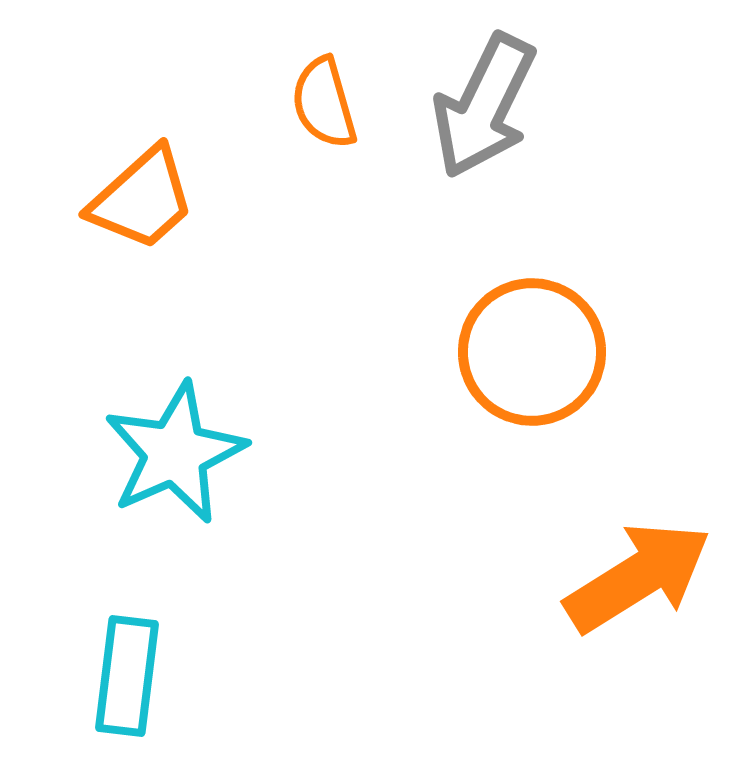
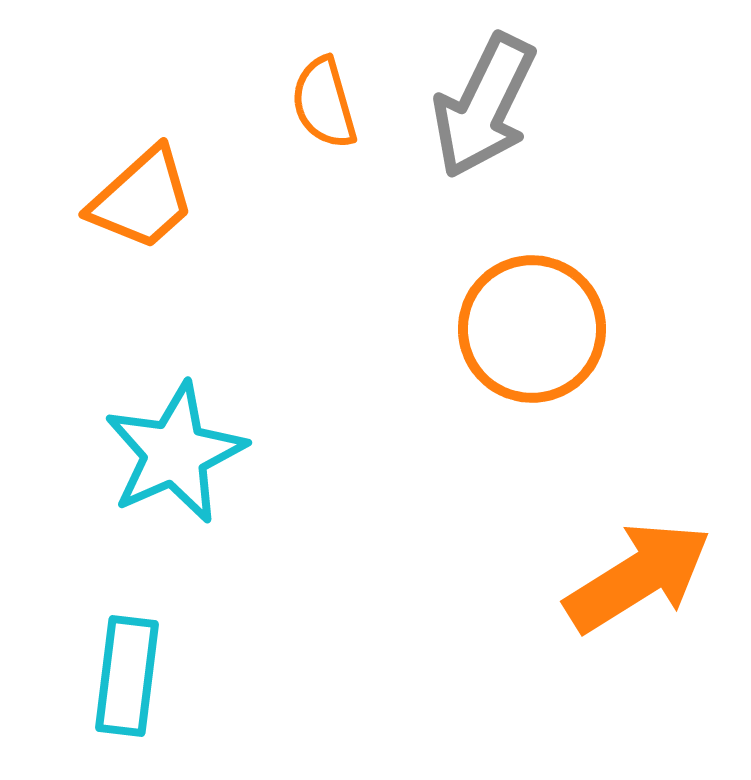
orange circle: moved 23 px up
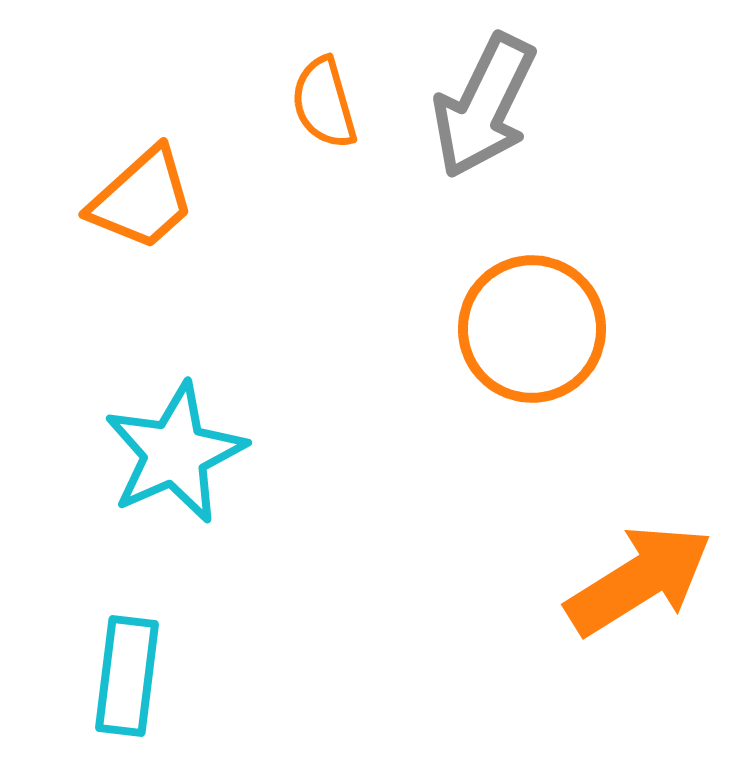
orange arrow: moved 1 px right, 3 px down
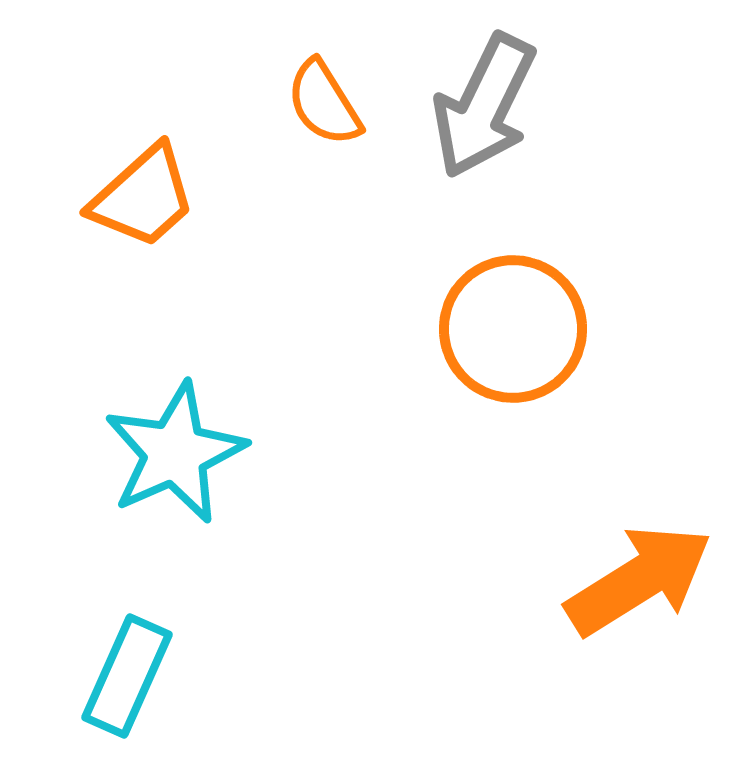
orange semicircle: rotated 16 degrees counterclockwise
orange trapezoid: moved 1 px right, 2 px up
orange circle: moved 19 px left
cyan rectangle: rotated 17 degrees clockwise
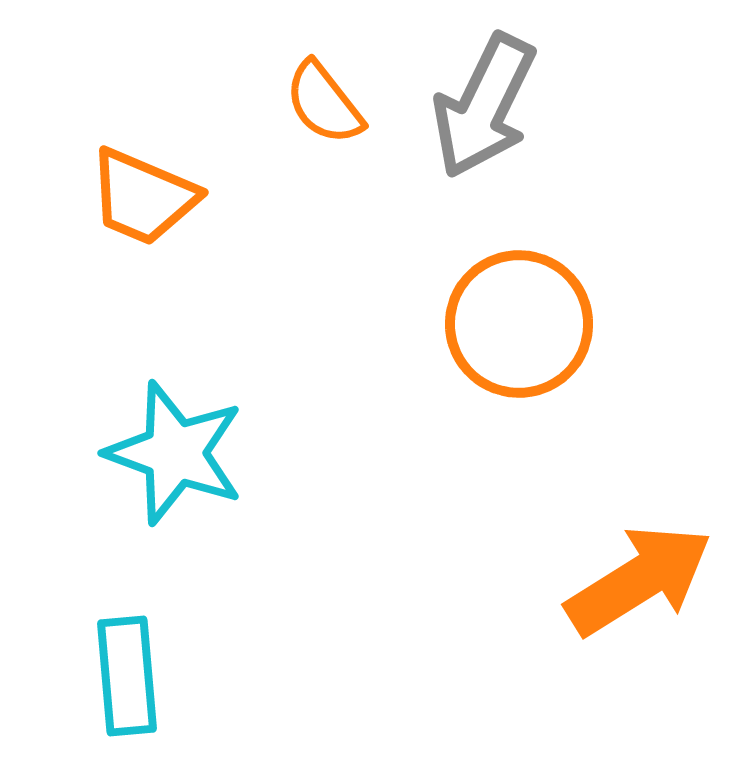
orange semicircle: rotated 6 degrees counterclockwise
orange trapezoid: rotated 65 degrees clockwise
orange circle: moved 6 px right, 5 px up
cyan star: rotated 28 degrees counterclockwise
cyan rectangle: rotated 29 degrees counterclockwise
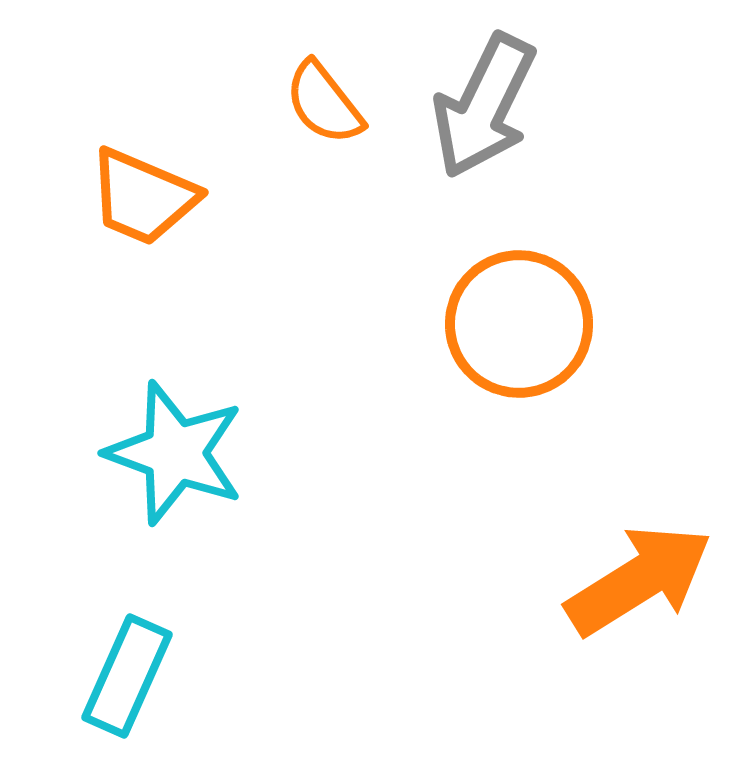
cyan rectangle: rotated 29 degrees clockwise
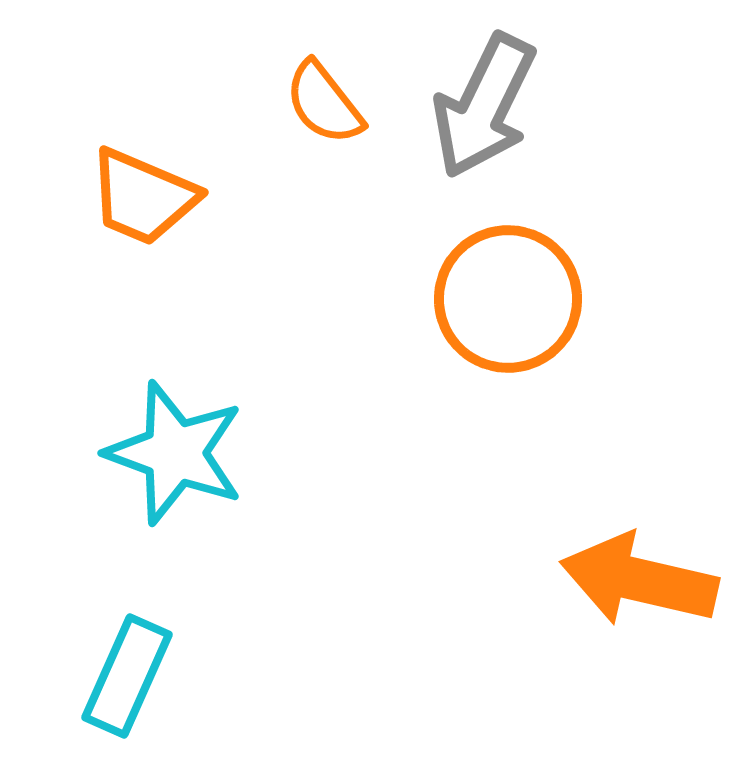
orange circle: moved 11 px left, 25 px up
orange arrow: rotated 135 degrees counterclockwise
